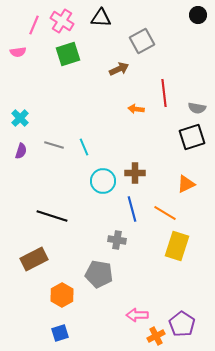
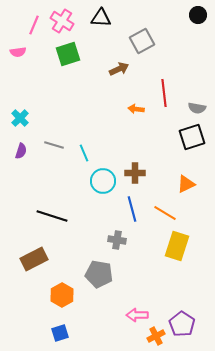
cyan line: moved 6 px down
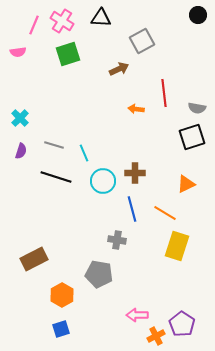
black line: moved 4 px right, 39 px up
blue square: moved 1 px right, 4 px up
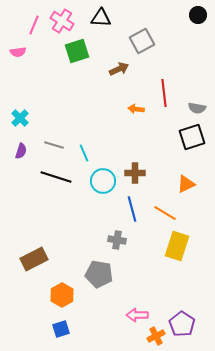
green square: moved 9 px right, 3 px up
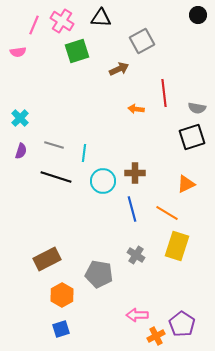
cyan line: rotated 30 degrees clockwise
orange line: moved 2 px right
gray cross: moved 19 px right, 15 px down; rotated 24 degrees clockwise
brown rectangle: moved 13 px right
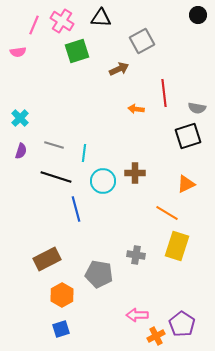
black square: moved 4 px left, 1 px up
blue line: moved 56 px left
gray cross: rotated 24 degrees counterclockwise
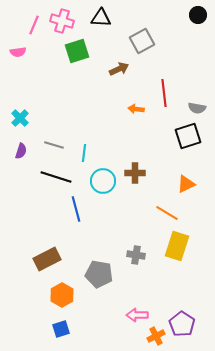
pink cross: rotated 15 degrees counterclockwise
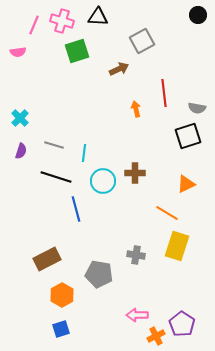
black triangle: moved 3 px left, 1 px up
orange arrow: rotated 70 degrees clockwise
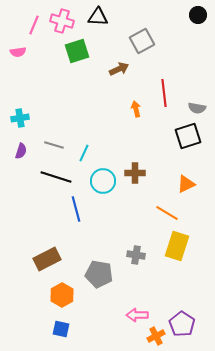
cyan cross: rotated 36 degrees clockwise
cyan line: rotated 18 degrees clockwise
blue square: rotated 30 degrees clockwise
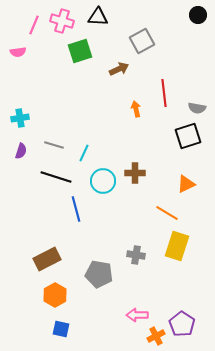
green square: moved 3 px right
orange hexagon: moved 7 px left
